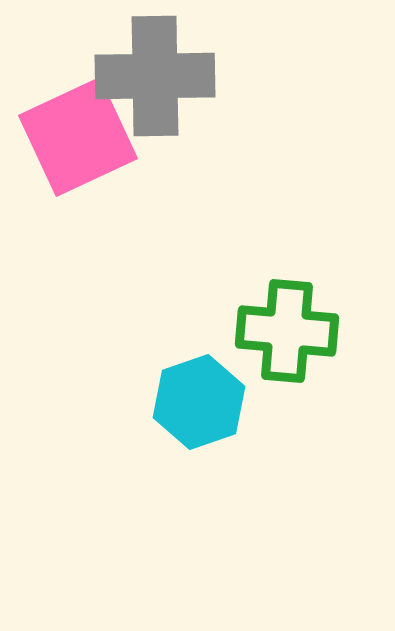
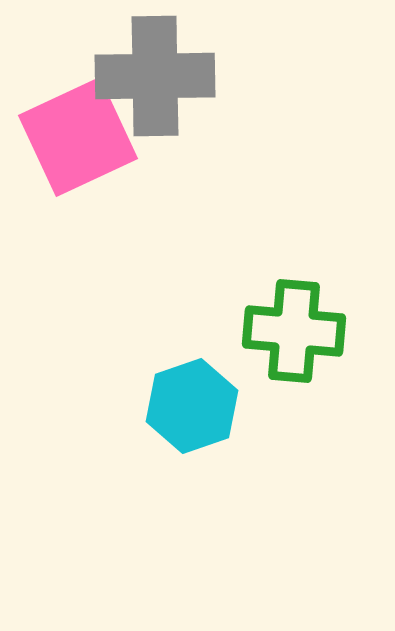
green cross: moved 7 px right
cyan hexagon: moved 7 px left, 4 px down
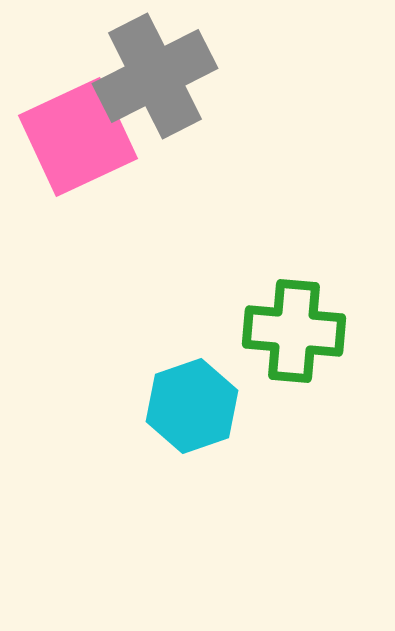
gray cross: rotated 26 degrees counterclockwise
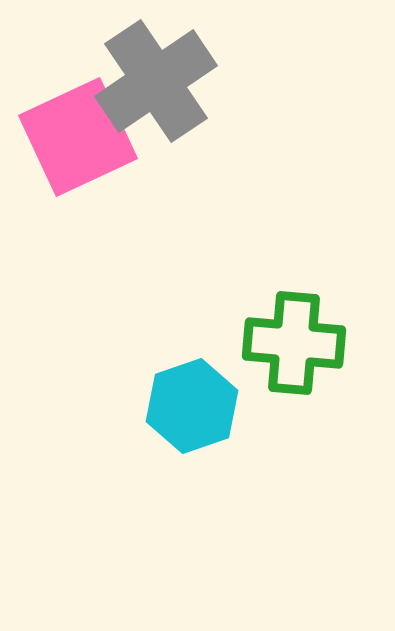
gray cross: moved 1 px right, 5 px down; rotated 7 degrees counterclockwise
green cross: moved 12 px down
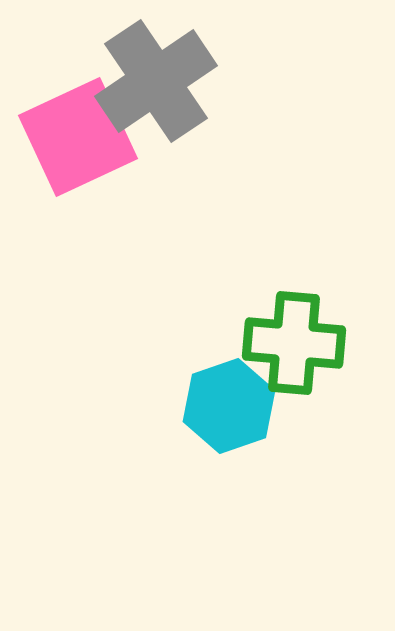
cyan hexagon: moved 37 px right
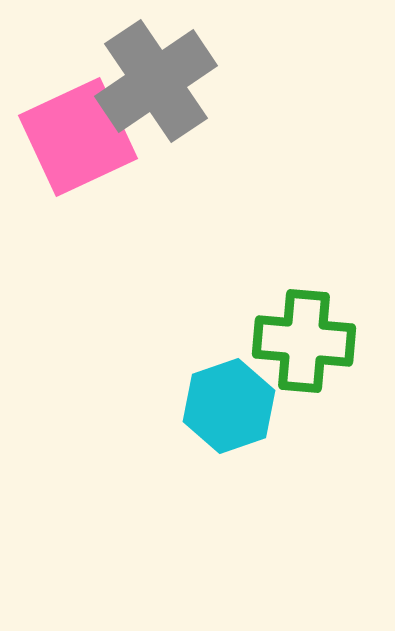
green cross: moved 10 px right, 2 px up
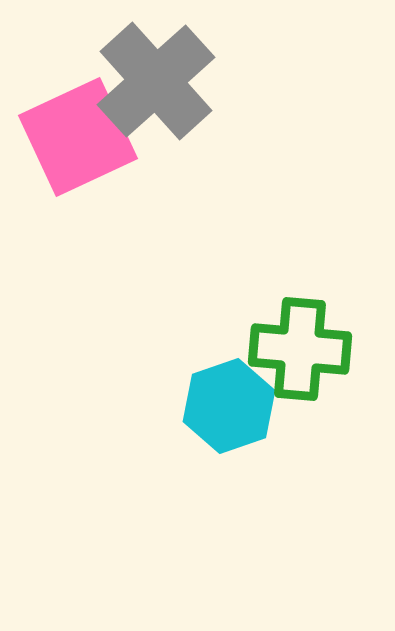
gray cross: rotated 8 degrees counterclockwise
green cross: moved 4 px left, 8 px down
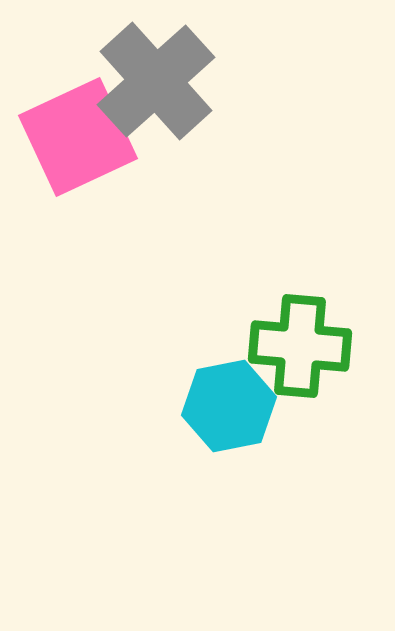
green cross: moved 3 px up
cyan hexagon: rotated 8 degrees clockwise
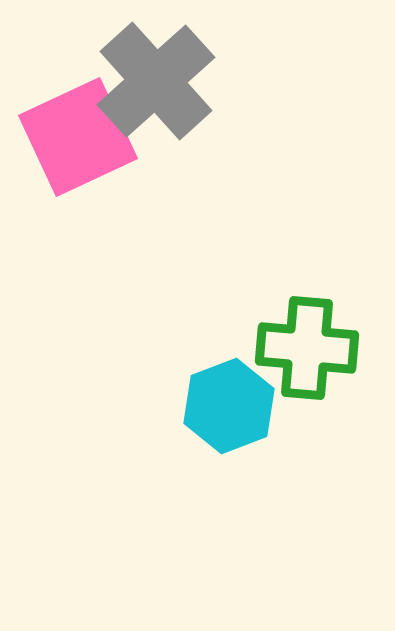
green cross: moved 7 px right, 2 px down
cyan hexagon: rotated 10 degrees counterclockwise
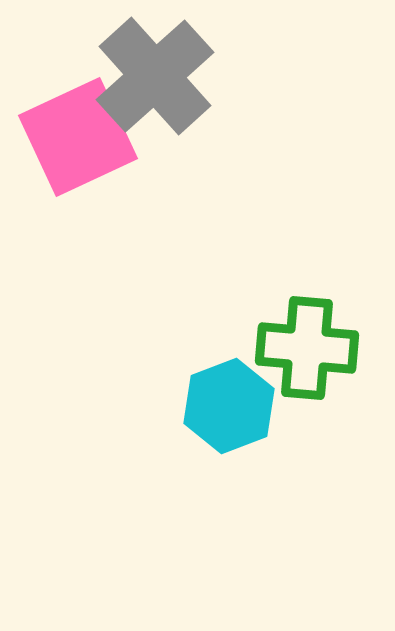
gray cross: moved 1 px left, 5 px up
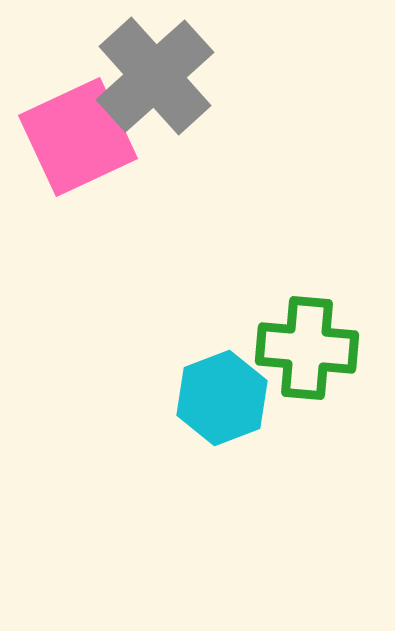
cyan hexagon: moved 7 px left, 8 px up
